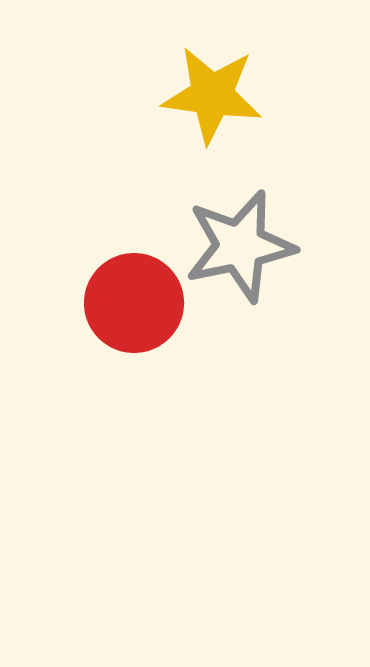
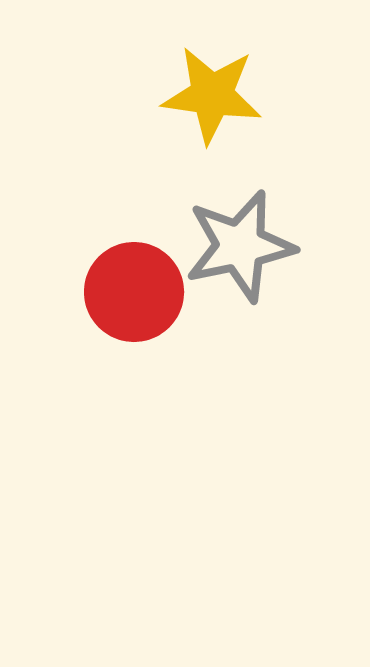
red circle: moved 11 px up
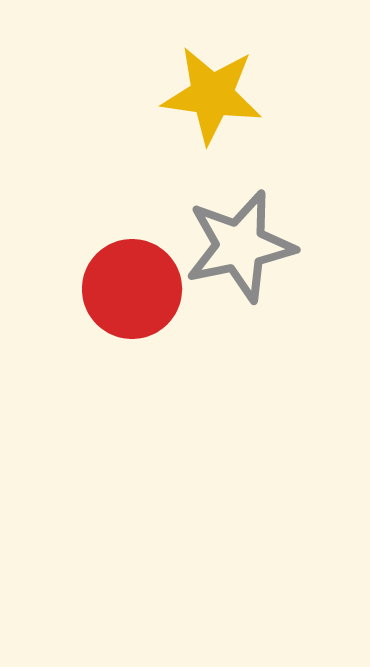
red circle: moved 2 px left, 3 px up
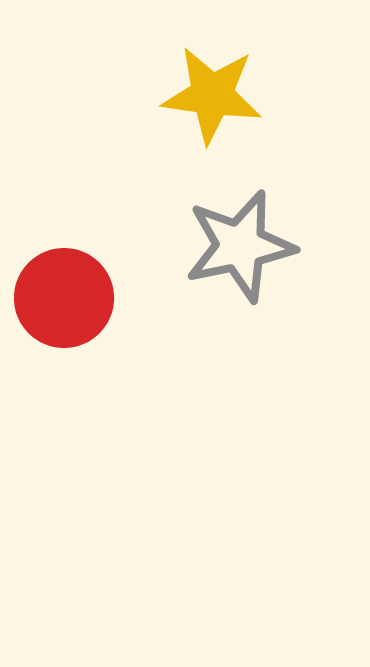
red circle: moved 68 px left, 9 px down
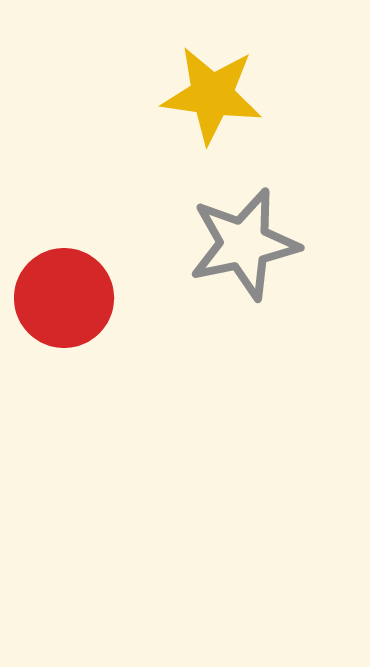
gray star: moved 4 px right, 2 px up
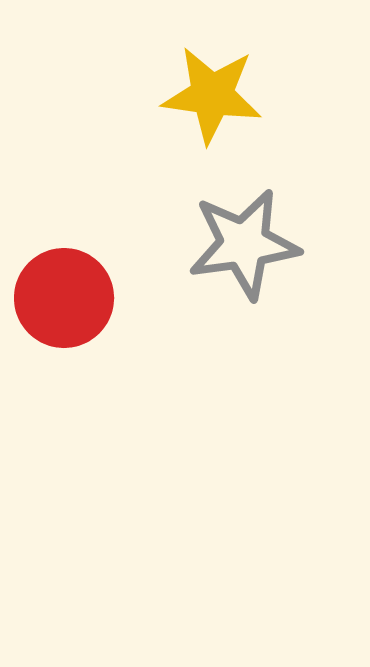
gray star: rotated 4 degrees clockwise
